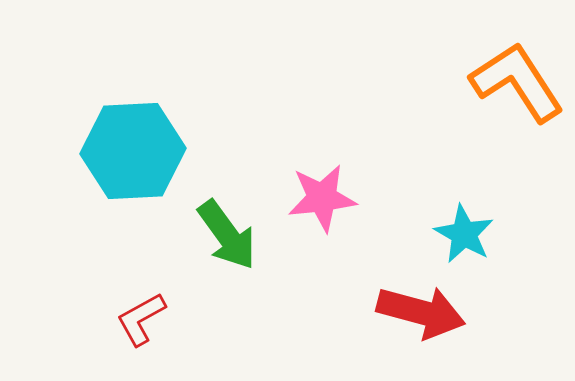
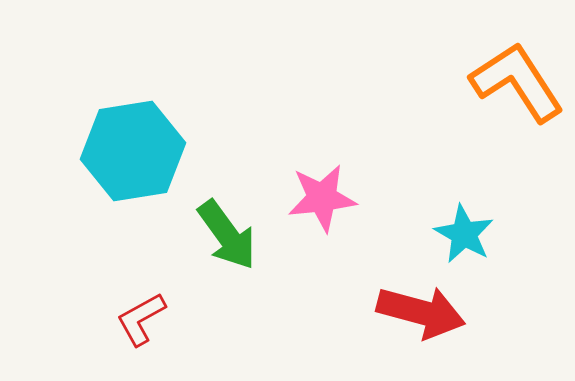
cyan hexagon: rotated 6 degrees counterclockwise
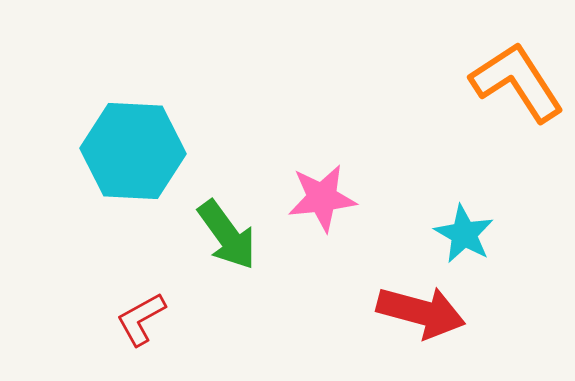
cyan hexagon: rotated 12 degrees clockwise
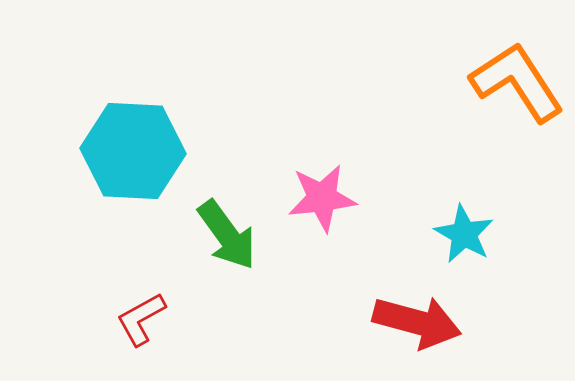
red arrow: moved 4 px left, 10 px down
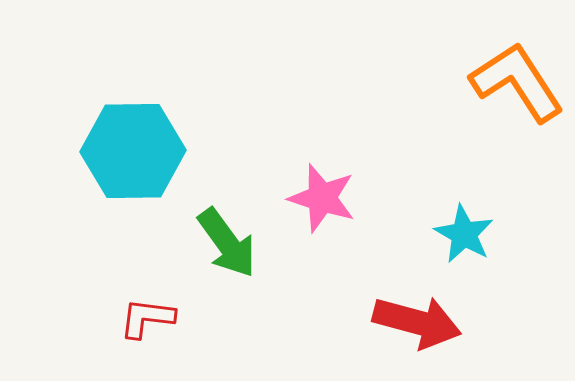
cyan hexagon: rotated 4 degrees counterclockwise
pink star: rotated 24 degrees clockwise
green arrow: moved 8 px down
red L-shape: moved 6 px right, 1 px up; rotated 36 degrees clockwise
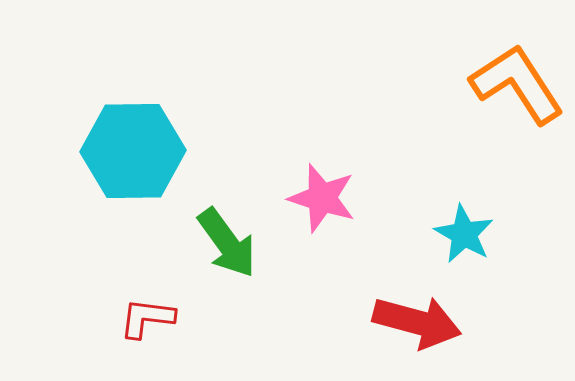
orange L-shape: moved 2 px down
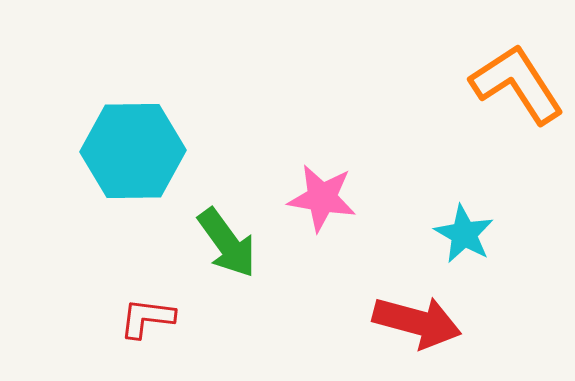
pink star: rotated 8 degrees counterclockwise
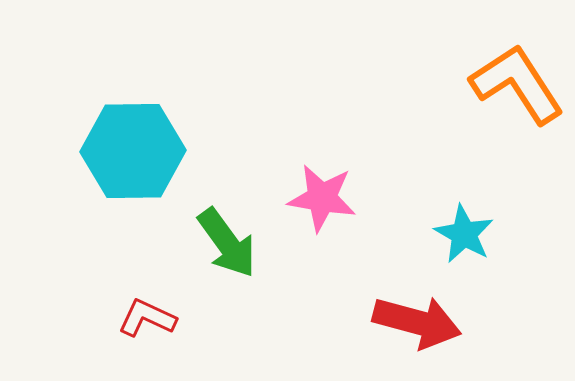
red L-shape: rotated 18 degrees clockwise
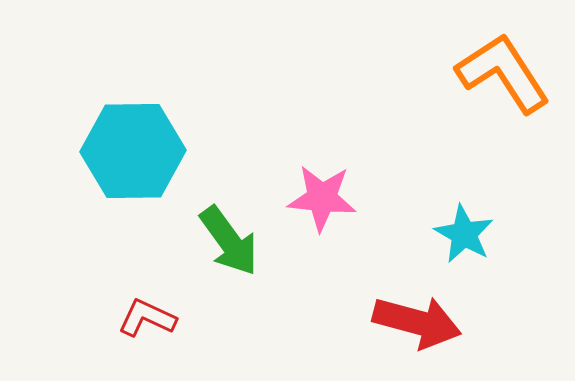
orange L-shape: moved 14 px left, 11 px up
pink star: rotated 4 degrees counterclockwise
green arrow: moved 2 px right, 2 px up
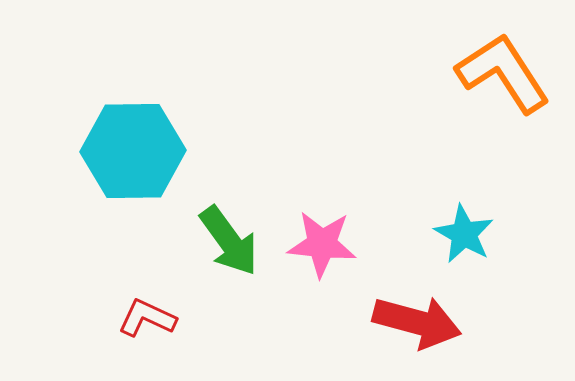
pink star: moved 46 px down
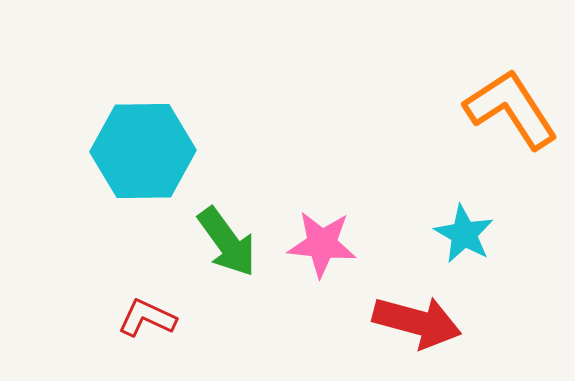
orange L-shape: moved 8 px right, 36 px down
cyan hexagon: moved 10 px right
green arrow: moved 2 px left, 1 px down
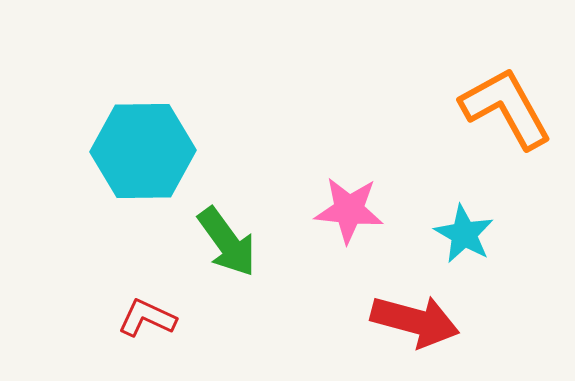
orange L-shape: moved 5 px left, 1 px up; rotated 4 degrees clockwise
pink star: moved 27 px right, 34 px up
red arrow: moved 2 px left, 1 px up
